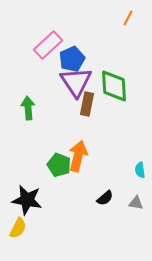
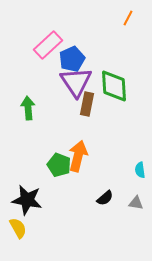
yellow semicircle: rotated 55 degrees counterclockwise
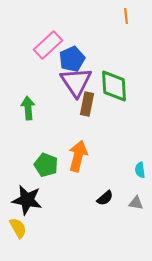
orange line: moved 2 px left, 2 px up; rotated 35 degrees counterclockwise
green pentagon: moved 13 px left
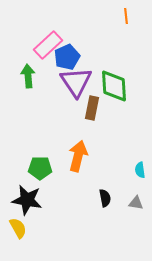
blue pentagon: moved 5 px left, 2 px up
brown rectangle: moved 5 px right, 4 px down
green arrow: moved 32 px up
green pentagon: moved 6 px left, 3 px down; rotated 20 degrees counterclockwise
black semicircle: rotated 60 degrees counterclockwise
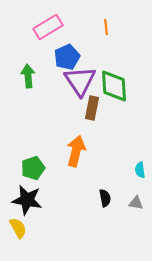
orange line: moved 20 px left, 11 px down
pink rectangle: moved 18 px up; rotated 12 degrees clockwise
purple triangle: moved 4 px right, 1 px up
orange arrow: moved 2 px left, 5 px up
green pentagon: moved 7 px left; rotated 20 degrees counterclockwise
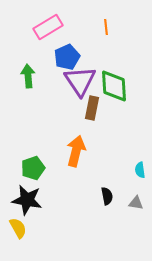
black semicircle: moved 2 px right, 2 px up
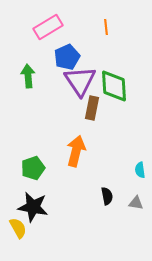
black star: moved 6 px right, 7 px down
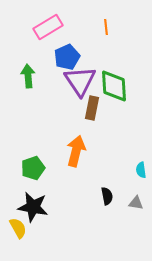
cyan semicircle: moved 1 px right
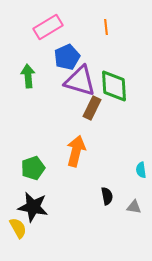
purple triangle: rotated 40 degrees counterclockwise
brown rectangle: rotated 15 degrees clockwise
gray triangle: moved 2 px left, 4 px down
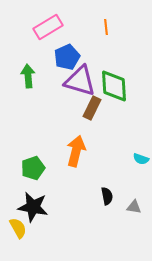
cyan semicircle: moved 11 px up; rotated 63 degrees counterclockwise
